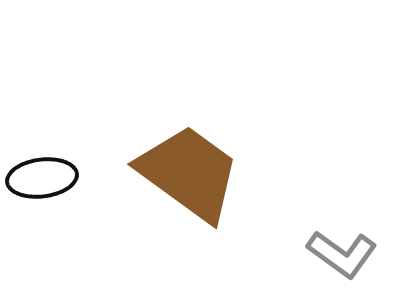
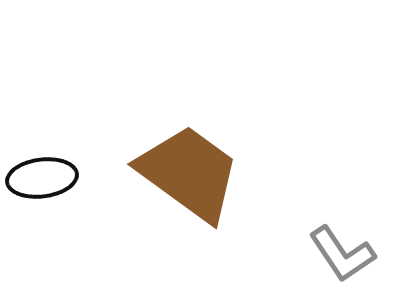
gray L-shape: rotated 20 degrees clockwise
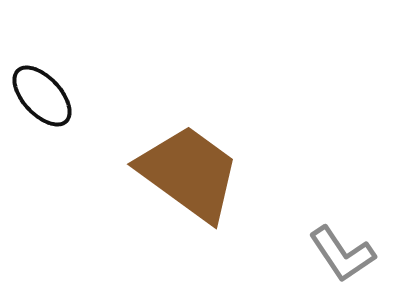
black ellipse: moved 82 px up; rotated 54 degrees clockwise
